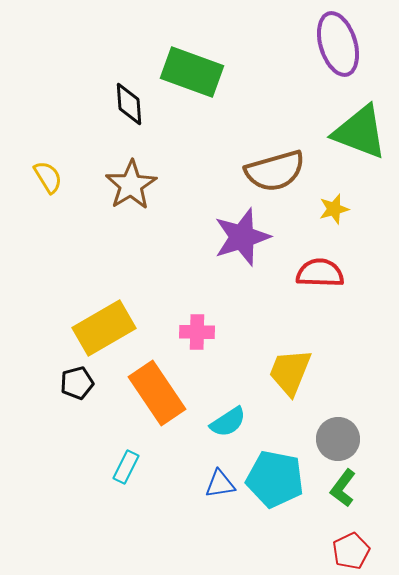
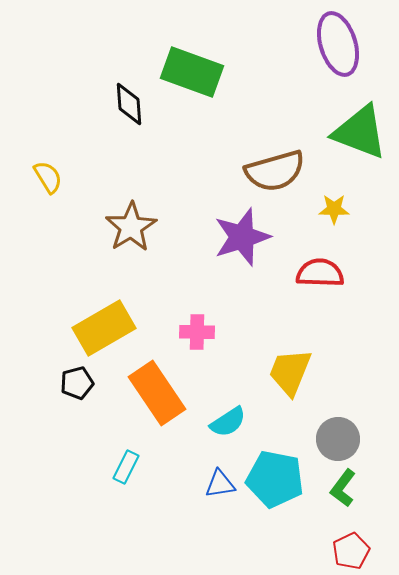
brown star: moved 42 px down
yellow star: rotated 16 degrees clockwise
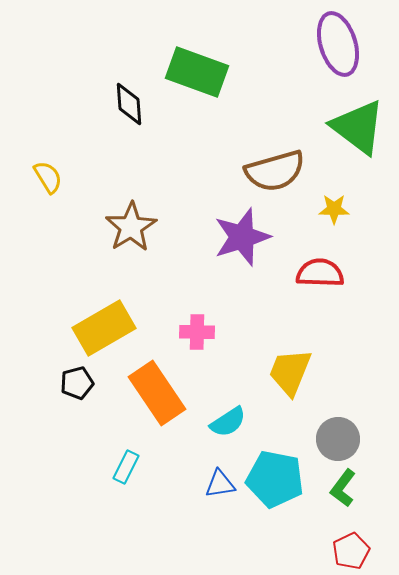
green rectangle: moved 5 px right
green triangle: moved 2 px left, 5 px up; rotated 16 degrees clockwise
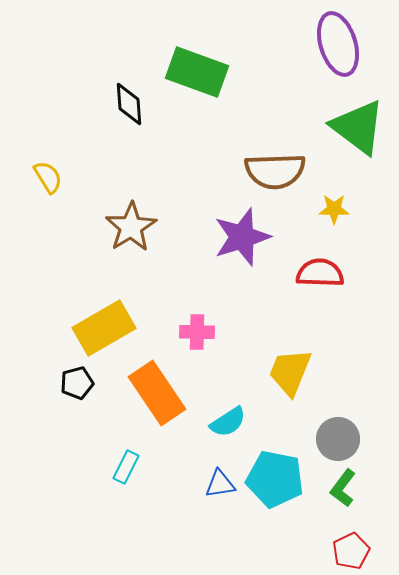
brown semicircle: rotated 14 degrees clockwise
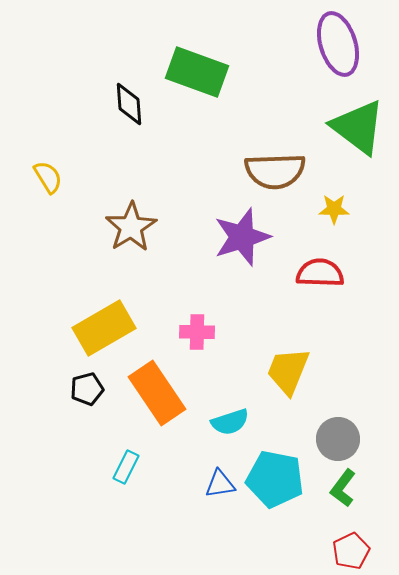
yellow trapezoid: moved 2 px left, 1 px up
black pentagon: moved 10 px right, 6 px down
cyan semicircle: moved 2 px right; rotated 15 degrees clockwise
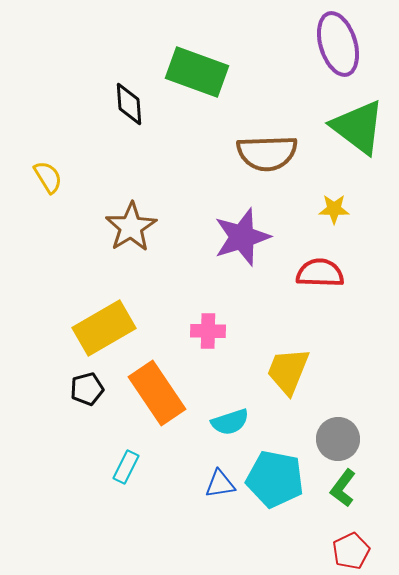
brown semicircle: moved 8 px left, 18 px up
pink cross: moved 11 px right, 1 px up
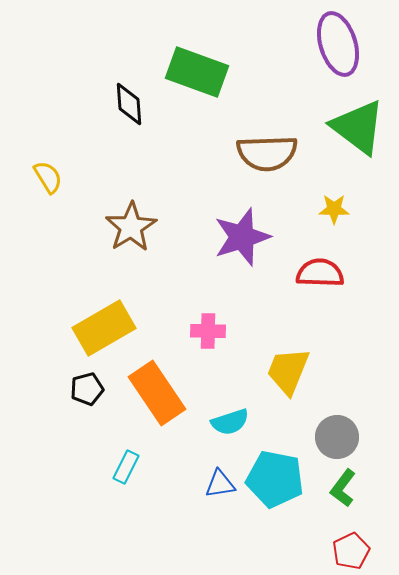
gray circle: moved 1 px left, 2 px up
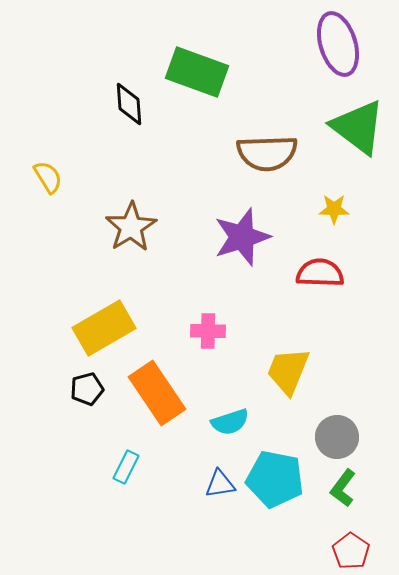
red pentagon: rotated 12 degrees counterclockwise
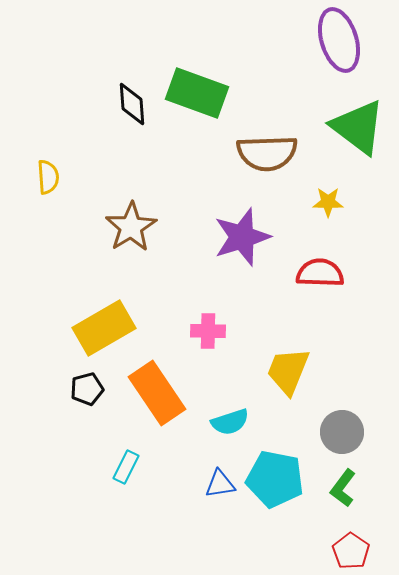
purple ellipse: moved 1 px right, 4 px up
green rectangle: moved 21 px down
black diamond: moved 3 px right
yellow semicircle: rotated 28 degrees clockwise
yellow star: moved 6 px left, 7 px up
gray circle: moved 5 px right, 5 px up
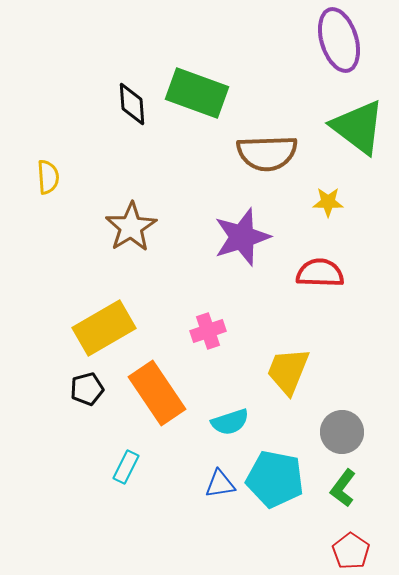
pink cross: rotated 20 degrees counterclockwise
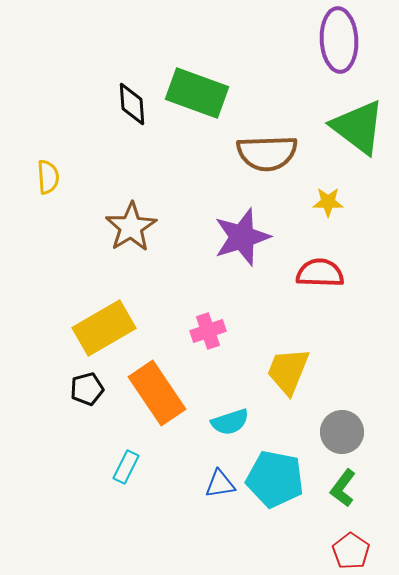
purple ellipse: rotated 14 degrees clockwise
